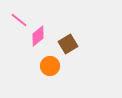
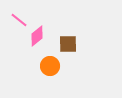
pink diamond: moved 1 px left
brown square: rotated 30 degrees clockwise
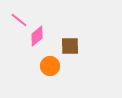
brown square: moved 2 px right, 2 px down
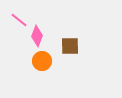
pink diamond: rotated 30 degrees counterclockwise
orange circle: moved 8 px left, 5 px up
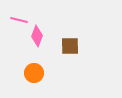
pink line: rotated 24 degrees counterclockwise
orange circle: moved 8 px left, 12 px down
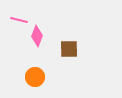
brown square: moved 1 px left, 3 px down
orange circle: moved 1 px right, 4 px down
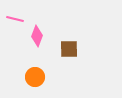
pink line: moved 4 px left, 1 px up
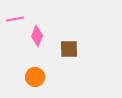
pink line: rotated 24 degrees counterclockwise
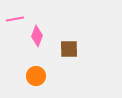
orange circle: moved 1 px right, 1 px up
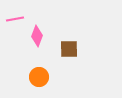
orange circle: moved 3 px right, 1 px down
